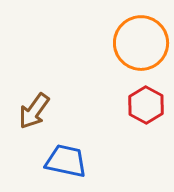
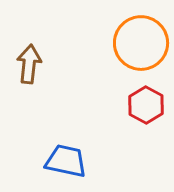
brown arrow: moved 5 px left, 47 px up; rotated 150 degrees clockwise
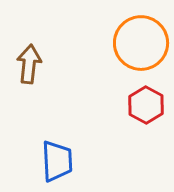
blue trapezoid: moved 9 px left; rotated 75 degrees clockwise
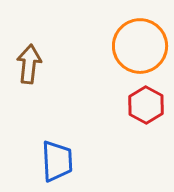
orange circle: moved 1 px left, 3 px down
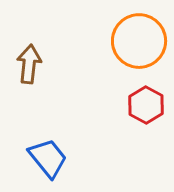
orange circle: moved 1 px left, 5 px up
blue trapezoid: moved 9 px left, 3 px up; rotated 36 degrees counterclockwise
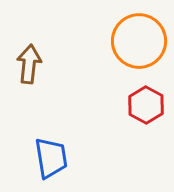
blue trapezoid: moved 3 px right; rotated 30 degrees clockwise
